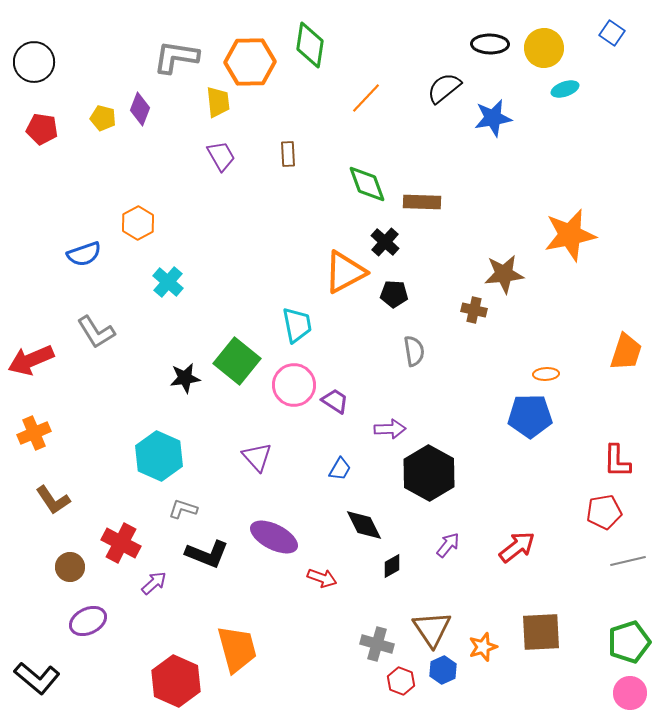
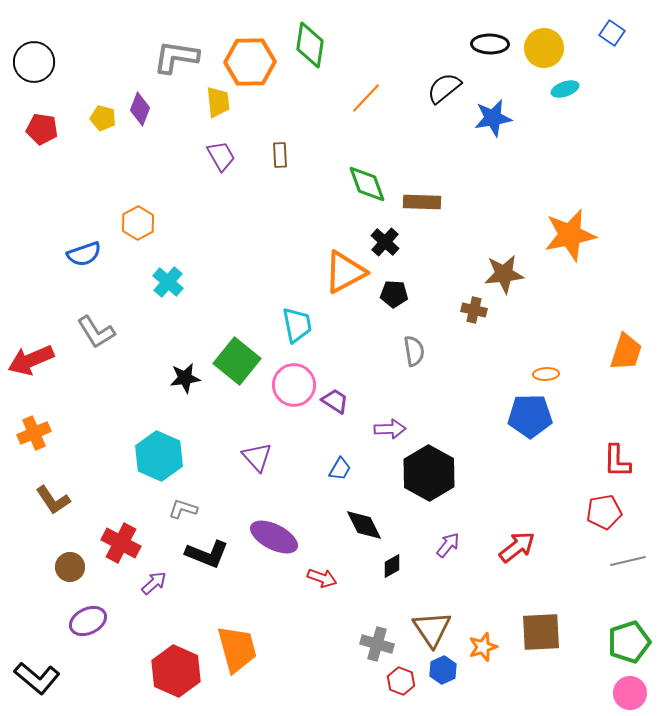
brown rectangle at (288, 154): moved 8 px left, 1 px down
red hexagon at (176, 681): moved 10 px up
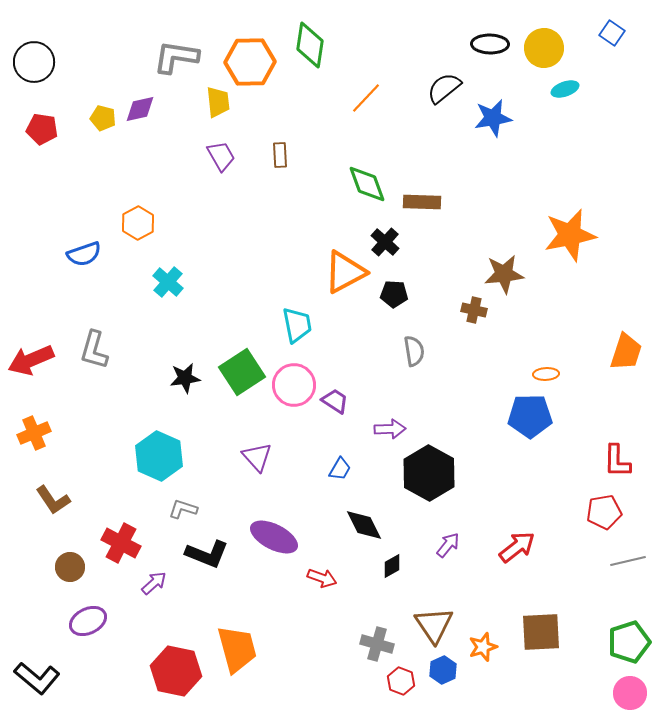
purple diamond at (140, 109): rotated 56 degrees clockwise
gray L-shape at (96, 332): moved 2 px left, 18 px down; rotated 48 degrees clockwise
green square at (237, 361): moved 5 px right, 11 px down; rotated 18 degrees clockwise
brown triangle at (432, 629): moved 2 px right, 4 px up
red hexagon at (176, 671): rotated 12 degrees counterclockwise
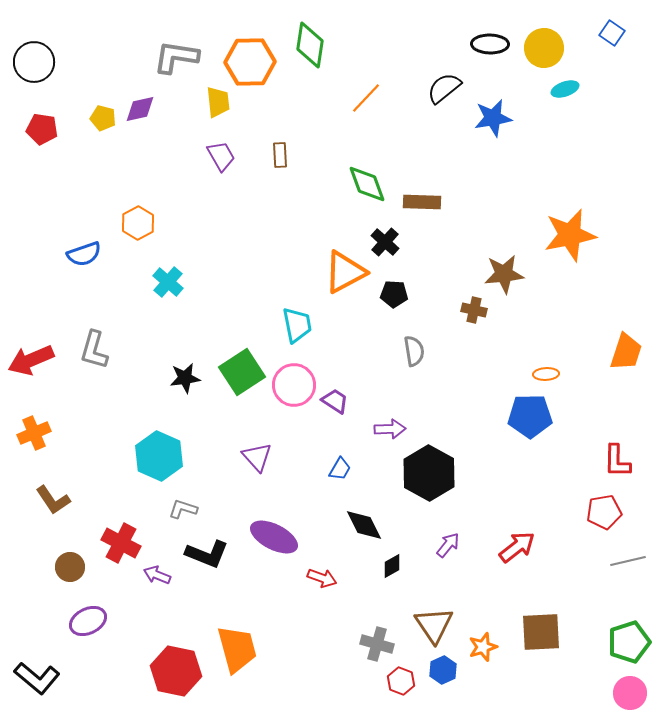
purple arrow at (154, 583): moved 3 px right, 8 px up; rotated 116 degrees counterclockwise
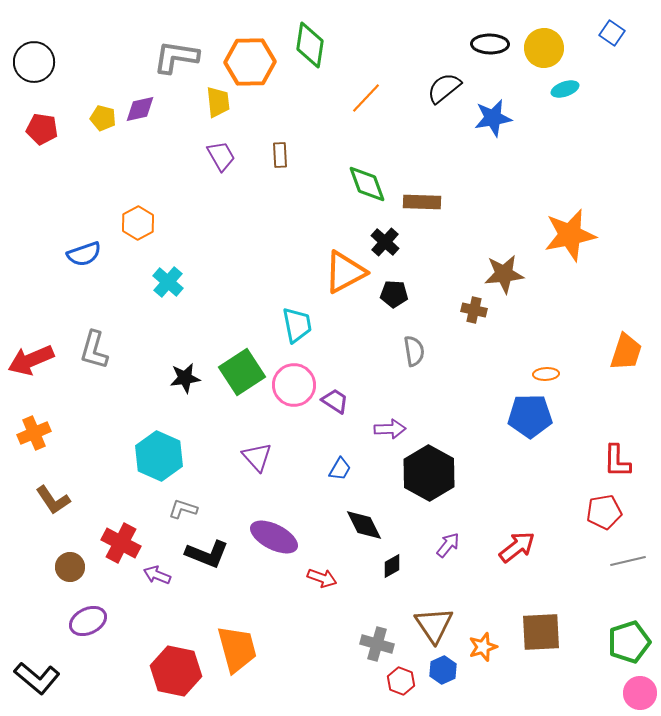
pink circle at (630, 693): moved 10 px right
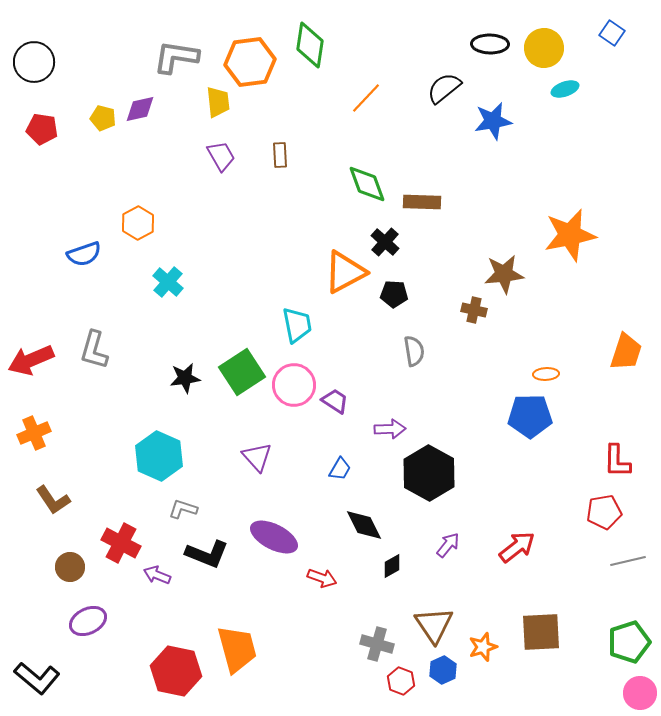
orange hexagon at (250, 62): rotated 6 degrees counterclockwise
blue star at (493, 118): moved 3 px down
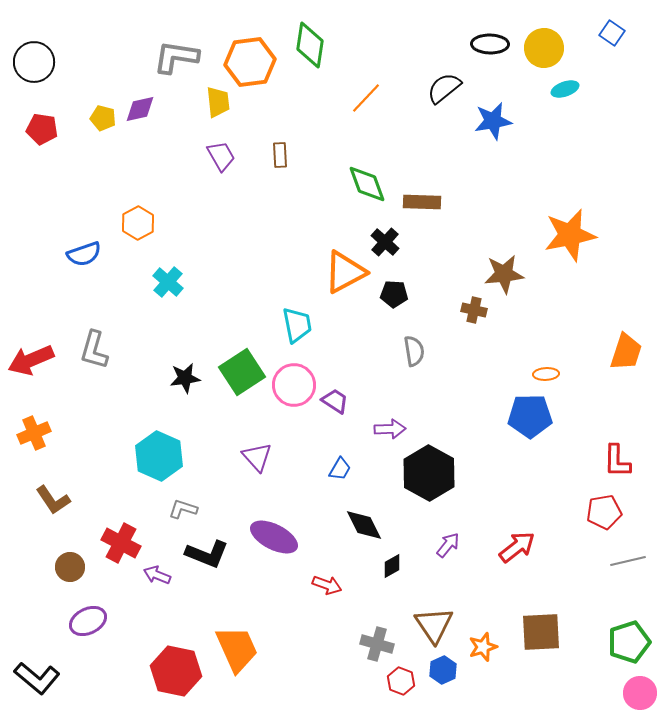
red arrow at (322, 578): moved 5 px right, 7 px down
orange trapezoid at (237, 649): rotated 9 degrees counterclockwise
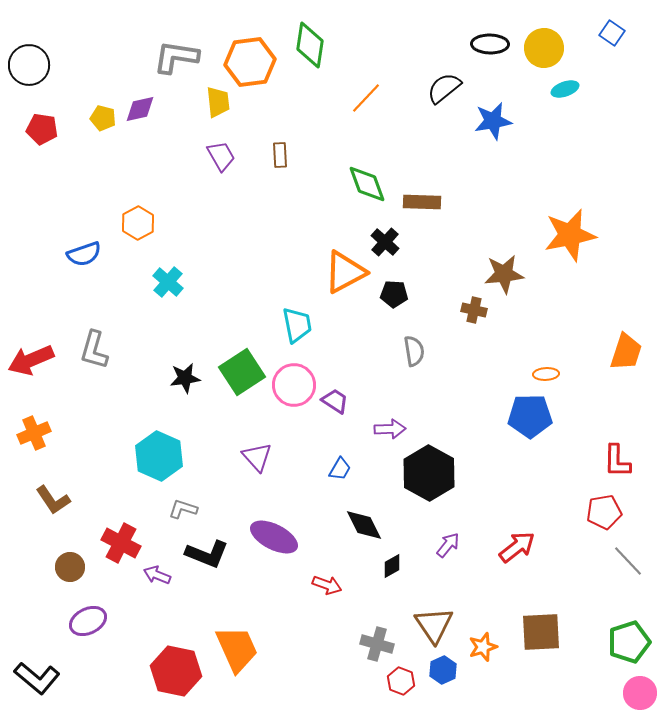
black circle at (34, 62): moved 5 px left, 3 px down
gray line at (628, 561): rotated 60 degrees clockwise
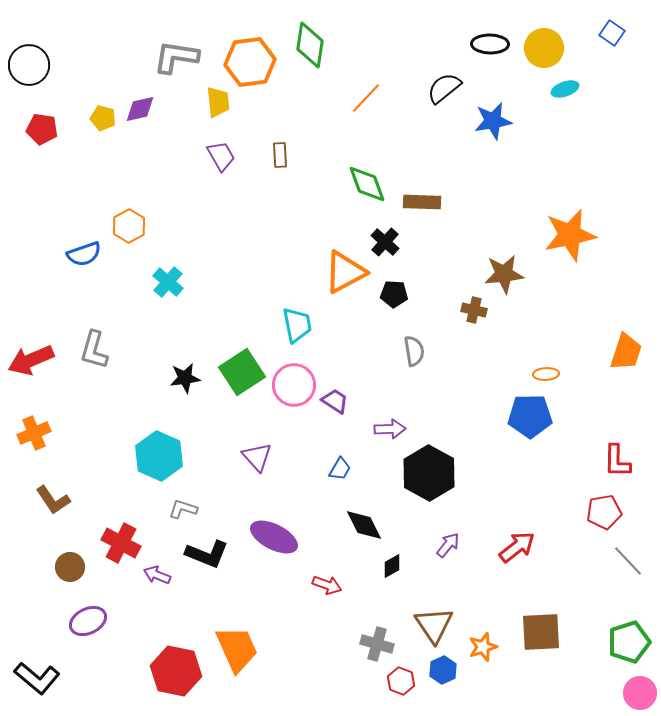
orange hexagon at (138, 223): moved 9 px left, 3 px down
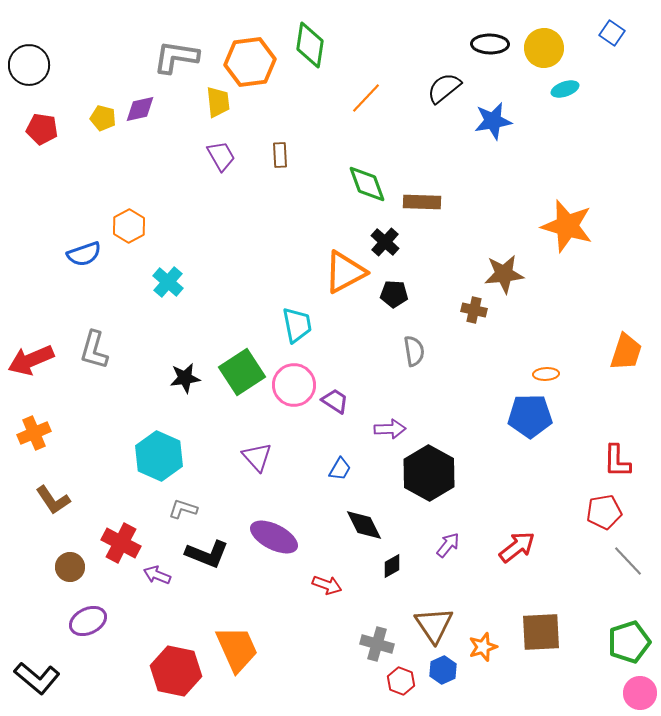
orange star at (570, 235): moved 3 px left, 9 px up; rotated 28 degrees clockwise
